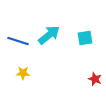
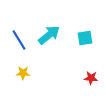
blue line: moved 1 px right, 1 px up; rotated 40 degrees clockwise
red star: moved 4 px left, 1 px up; rotated 16 degrees counterclockwise
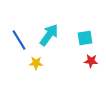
cyan arrow: rotated 15 degrees counterclockwise
yellow star: moved 13 px right, 10 px up
red star: moved 17 px up
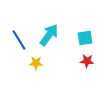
red star: moved 4 px left
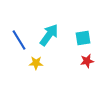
cyan square: moved 2 px left
red star: rotated 16 degrees counterclockwise
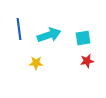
cyan arrow: rotated 35 degrees clockwise
blue line: moved 11 px up; rotated 25 degrees clockwise
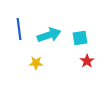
cyan square: moved 3 px left
red star: rotated 24 degrees counterclockwise
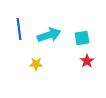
cyan square: moved 2 px right
yellow star: moved 1 px down
